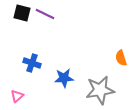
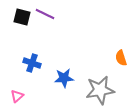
black square: moved 4 px down
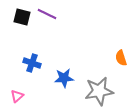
purple line: moved 2 px right
gray star: moved 1 px left, 1 px down
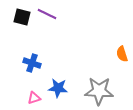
orange semicircle: moved 1 px right, 4 px up
blue star: moved 6 px left, 10 px down; rotated 12 degrees clockwise
gray star: rotated 12 degrees clockwise
pink triangle: moved 17 px right, 2 px down; rotated 24 degrees clockwise
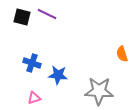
blue star: moved 13 px up
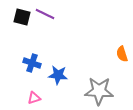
purple line: moved 2 px left
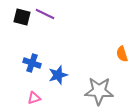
blue star: rotated 24 degrees counterclockwise
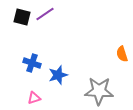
purple line: rotated 60 degrees counterclockwise
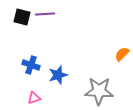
purple line: rotated 30 degrees clockwise
orange semicircle: rotated 63 degrees clockwise
blue cross: moved 1 px left, 2 px down
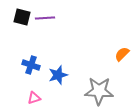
purple line: moved 4 px down
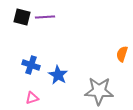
purple line: moved 1 px up
orange semicircle: rotated 28 degrees counterclockwise
blue star: rotated 24 degrees counterclockwise
pink triangle: moved 2 px left
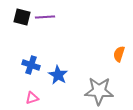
orange semicircle: moved 3 px left
